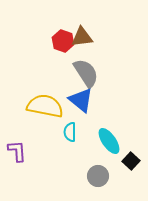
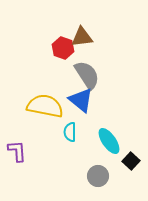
red hexagon: moved 7 px down
gray semicircle: moved 1 px right, 2 px down
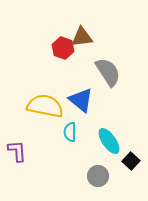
gray semicircle: moved 21 px right, 3 px up
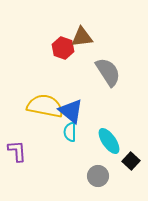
blue triangle: moved 10 px left, 11 px down
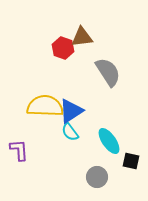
yellow semicircle: rotated 9 degrees counterclockwise
blue triangle: rotated 48 degrees clockwise
cyan semicircle: rotated 36 degrees counterclockwise
purple L-shape: moved 2 px right, 1 px up
black square: rotated 30 degrees counterclockwise
gray circle: moved 1 px left, 1 px down
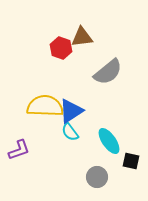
red hexagon: moved 2 px left
gray semicircle: rotated 84 degrees clockwise
purple L-shape: rotated 75 degrees clockwise
